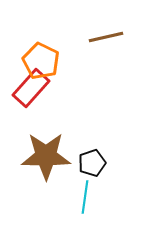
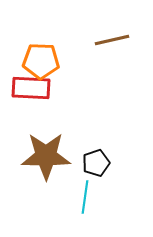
brown line: moved 6 px right, 3 px down
orange pentagon: rotated 24 degrees counterclockwise
red rectangle: rotated 51 degrees clockwise
black pentagon: moved 4 px right
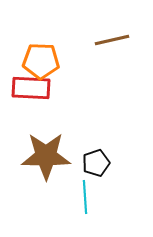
cyan line: rotated 12 degrees counterclockwise
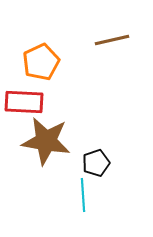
orange pentagon: moved 1 px down; rotated 27 degrees counterclockwise
red rectangle: moved 7 px left, 14 px down
brown star: moved 15 px up; rotated 9 degrees clockwise
cyan line: moved 2 px left, 2 px up
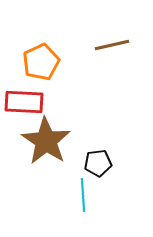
brown line: moved 5 px down
brown star: rotated 24 degrees clockwise
black pentagon: moved 2 px right; rotated 12 degrees clockwise
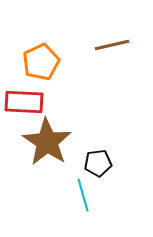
brown star: moved 1 px right, 1 px down
cyan line: rotated 12 degrees counterclockwise
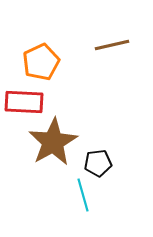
brown star: moved 6 px right; rotated 9 degrees clockwise
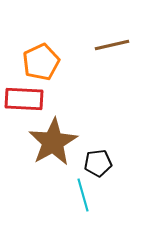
red rectangle: moved 3 px up
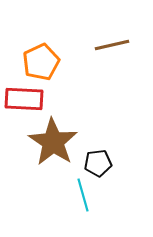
brown star: rotated 9 degrees counterclockwise
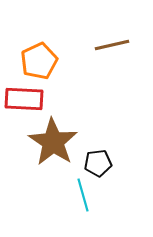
orange pentagon: moved 2 px left, 1 px up
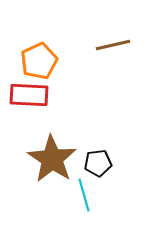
brown line: moved 1 px right
red rectangle: moved 5 px right, 4 px up
brown star: moved 1 px left, 17 px down
cyan line: moved 1 px right
